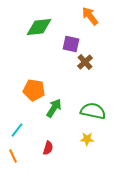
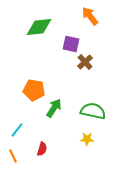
red semicircle: moved 6 px left, 1 px down
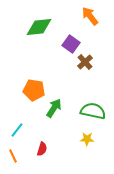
purple square: rotated 24 degrees clockwise
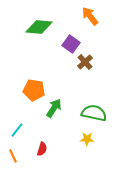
green diamond: rotated 12 degrees clockwise
green semicircle: moved 1 px right, 2 px down
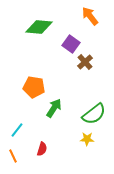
orange pentagon: moved 3 px up
green semicircle: moved 1 px down; rotated 130 degrees clockwise
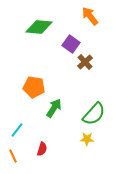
green semicircle: rotated 10 degrees counterclockwise
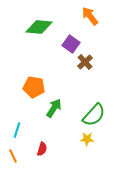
green semicircle: moved 1 px down
cyan line: rotated 21 degrees counterclockwise
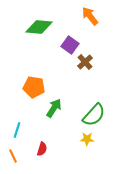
purple square: moved 1 px left, 1 px down
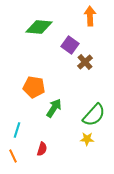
orange arrow: rotated 36 degrees clockwise
